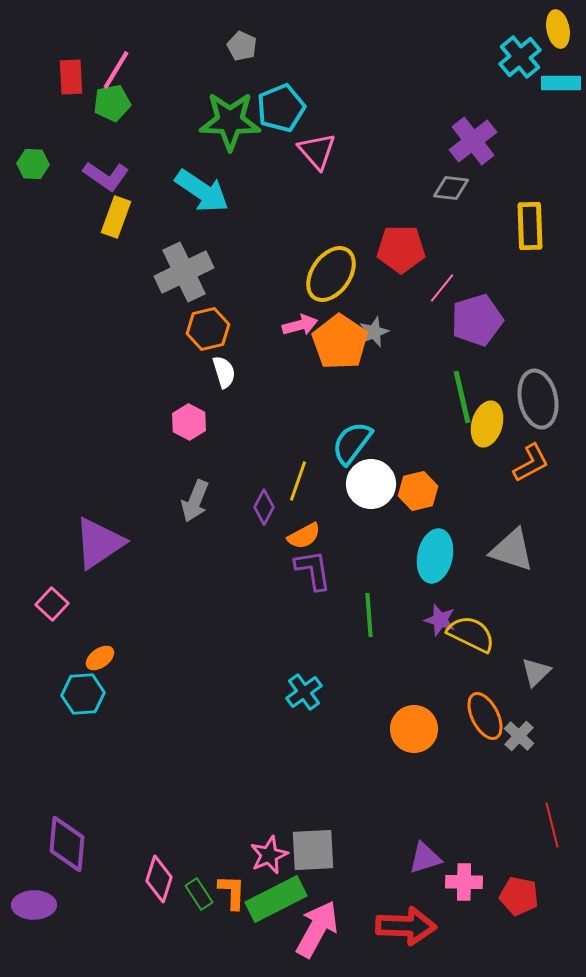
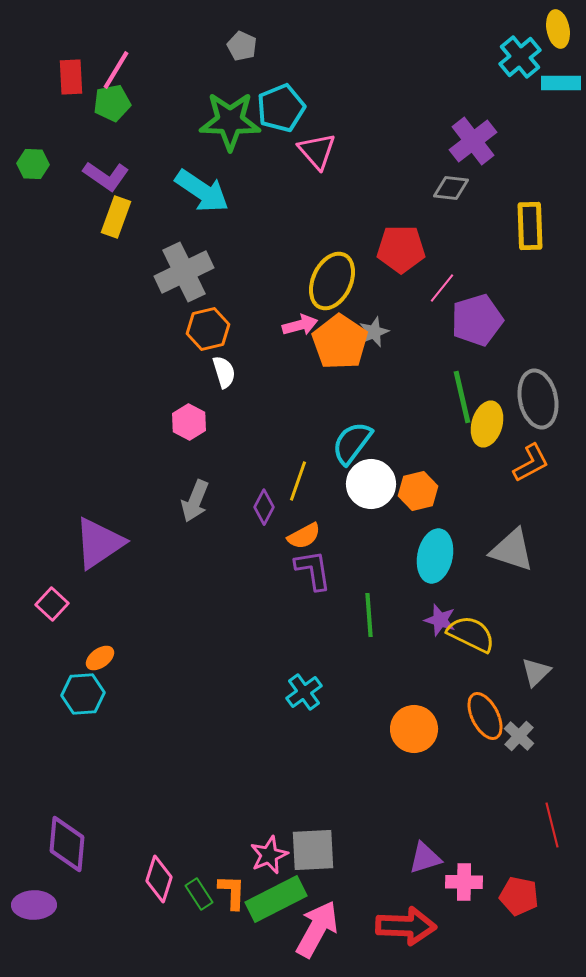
yellow ellipse at (331, 274): moved 1 px right, 7 px down; rotated 10 degrees counterclockwise
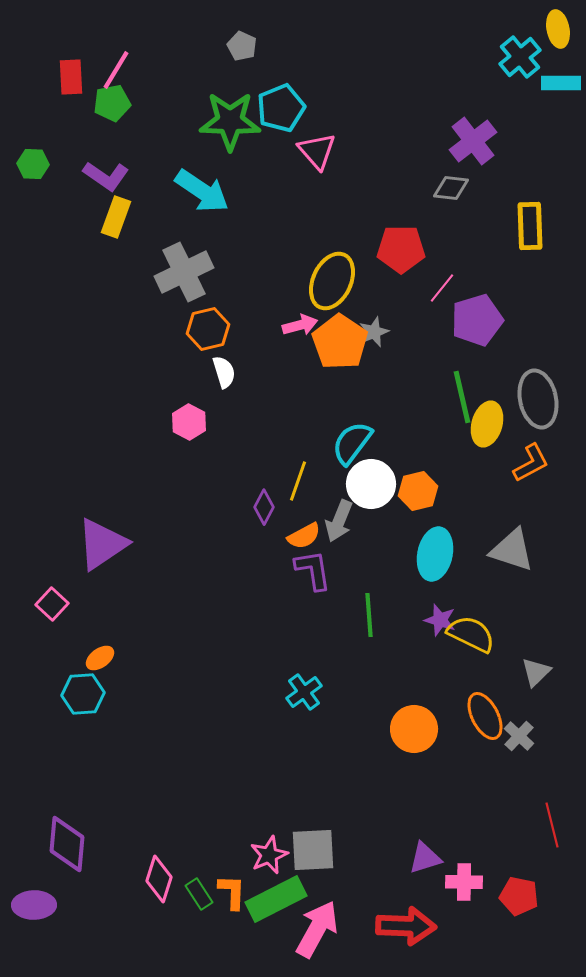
gray arrow at (195, 501): moved 144 px right, 20 px down
purple triangle at (99, 543): moved 3 px right, 1 px down
cyan ellipse at (435, 556): moved 2 px up
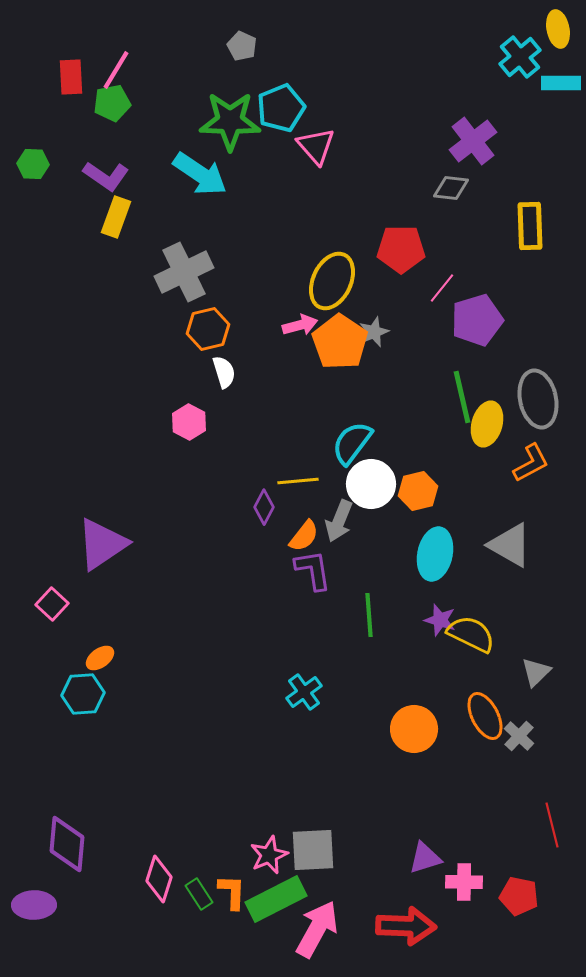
pink triangle at (317, 151): moved 1 px left, 5 px up
cyan arrow at (202, 191): moved 2 px left, 17 px up
yellow line at (298, 481): rotated 66 degrees clockwise
orange semicircle at (304, 536): rotated 24 degrees counterclockwise
gray triangle at (512, 550): moved 2 px left, 5 px up; rotated 12 degrees clockwise
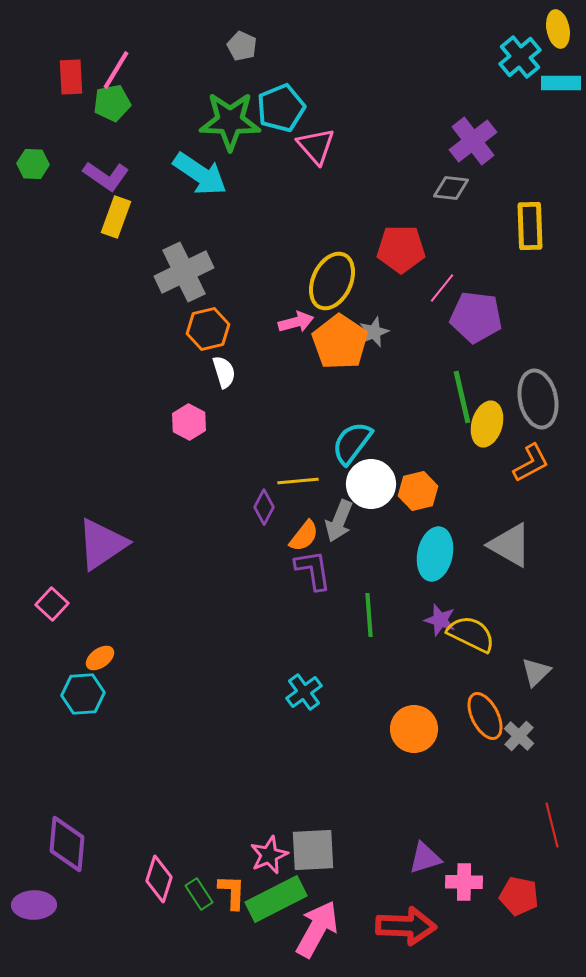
purple pentagon at (477, 320): moved 1 px left, 3 px up; rotated 24 degrees clockwise
pink arrow at (300, 325): moved 4 px left, 3 px up
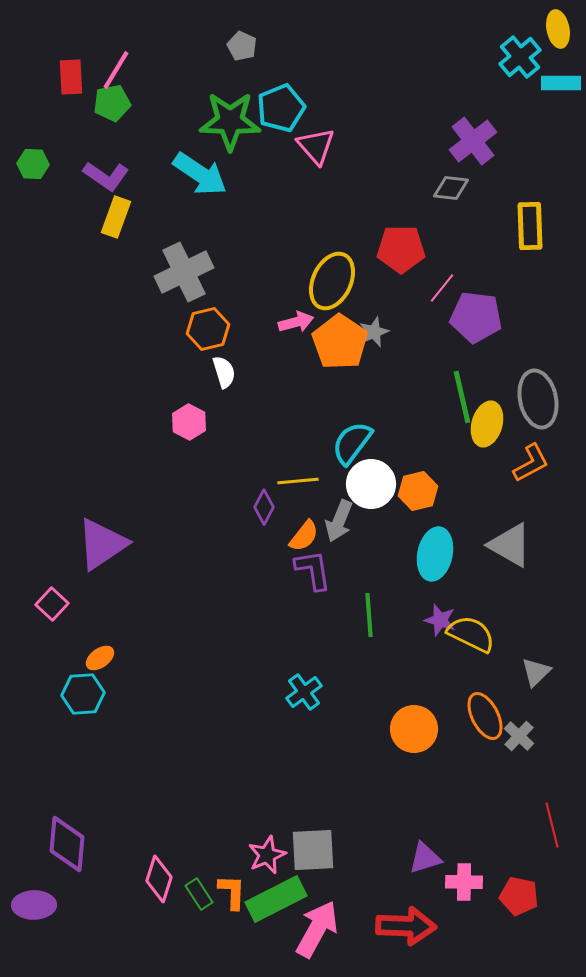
pink star at (269, 855): moved 2 px left
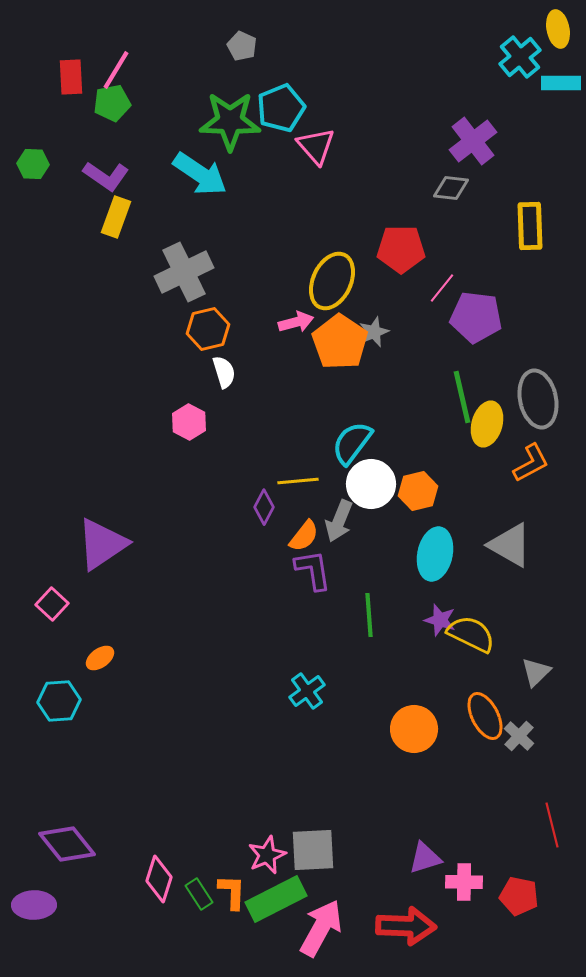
cyan cross at (304, 692): moved 3 px right, 1 px up
cyan hexagon at (83, 694): moved 24 px left, 7 px down
purple diamond at (67, 844): rotated 44 degrees counterclockwise
pink arrow at (317, 929): moved 4 px right, 1 px up
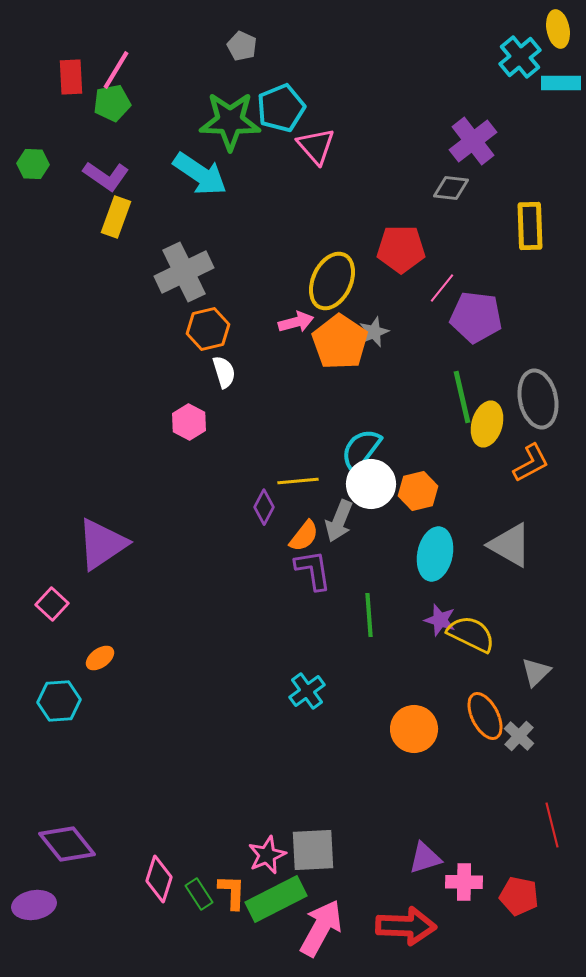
cyan semicircle at (352, 443): moved 9 px right, 7 px down
purple ellipse at (34, 905): rotated 9 degrees counterclockwise
